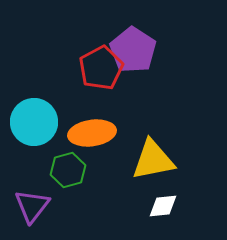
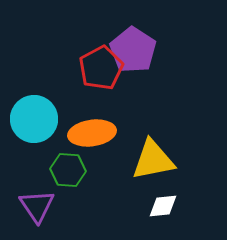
cyan circle: moved 3 px up
green hexagon: rotated 20 degrees clockwise
purple triangle: moved 5 px right; rotated 12 degrees counterclockwise
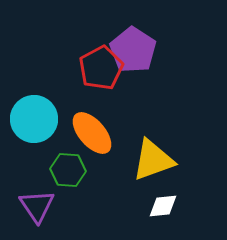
orange ellipse: rotated 57 degrees clockwise
yellow triangle: rotated 9 degrees counterclockwise
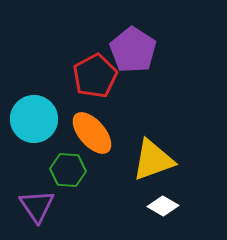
red pentagon: moved 6 px left, 8 px down
white diamond: rotated 36 degrees clockwise
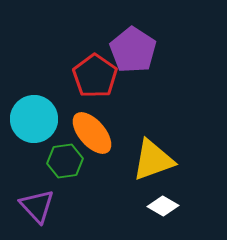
red pentagon: rotated 9 degrees counterclockwise
green hexagon: moved 3 px left, 9 px up; rotated 12 degrees counterclockwise
purple triangle: rotated 9 degrees counterclockwise
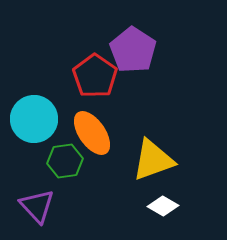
orange ellipse: rotated 6 degrees clockwise
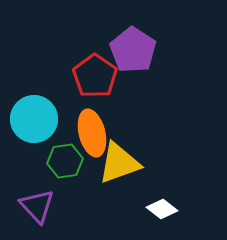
orange ellipse: rotated 21 degrees clockwise
yellow triangle: moved 34 px left, 3 px down
white diamond: moved 1 px left, 3 px down; rotated 8 degrees clockwise
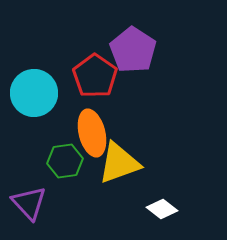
cyan circle: moved 26 px up
purple triangle: moved 8 px left, 3 px up
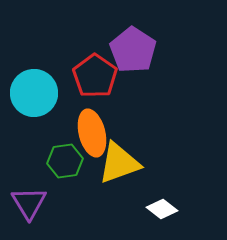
purple triangle: rotated 12 degrees clockwise
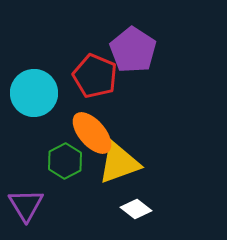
red pentagon: rotated 12 degrees counterclockwise
orange ellipse: rotated 27 degrees counterclockwise
green hexagon: rotated 20 degrees counterclockwise
purple triangle: moved 3 px left, 2 px down
white diamond: moved 26 px left
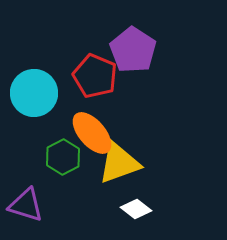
green hexagon: moved 2 px left, 4 px up
purple triangle: rotated 42 degrees counterclockwise
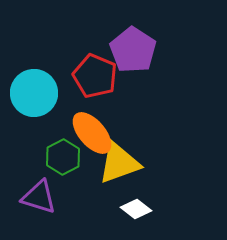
purple triangle: moved 13 px right, 8 px up
